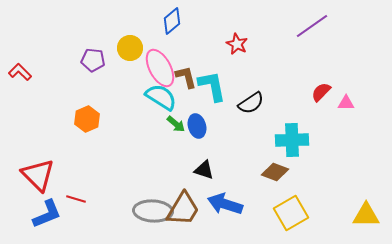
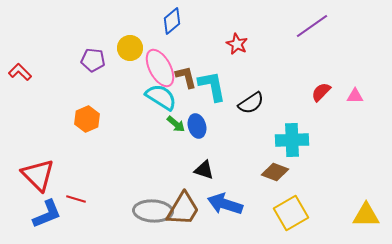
pink triangle: moved 9 px right, 7 px up
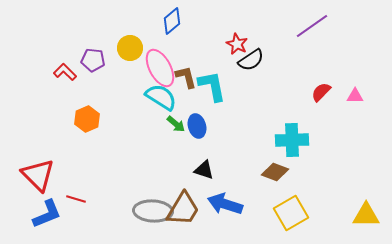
red L-shape: moved 45 px right
black semicircle: moved 43 px up
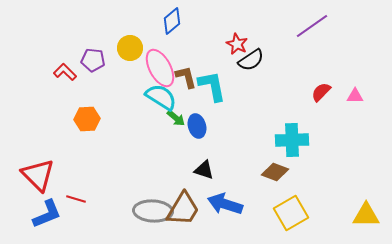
orange hexagon: rotated 20 degrees clockwise
green arrow: moved 6 px up
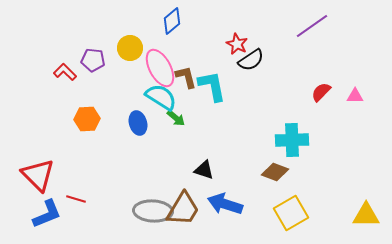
blue ellipse: moved 59 px left, 3 px up
